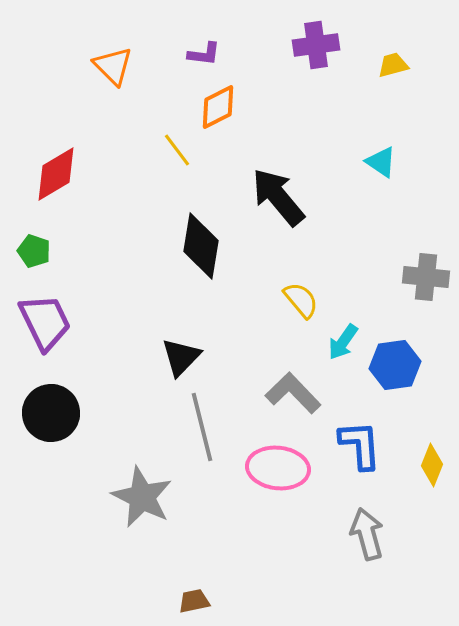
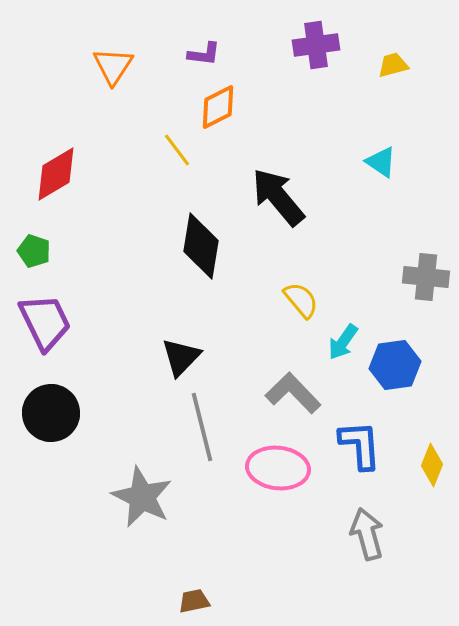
orange triangle: rotated 18 degrees clockwise
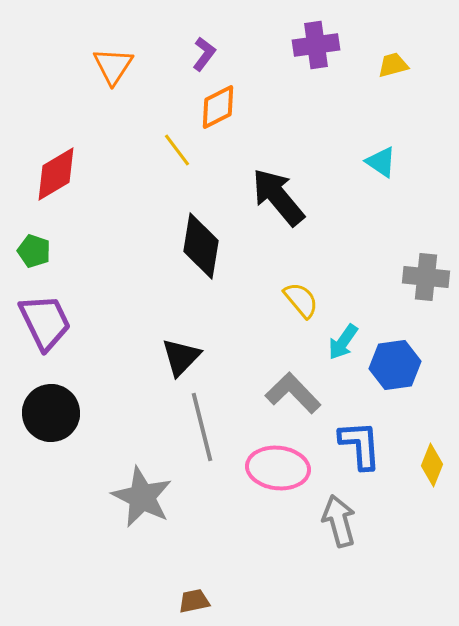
purple L-shape: rotated 60 degrees counterclockwise
gray arrow: moved 28 px left, 13 px up
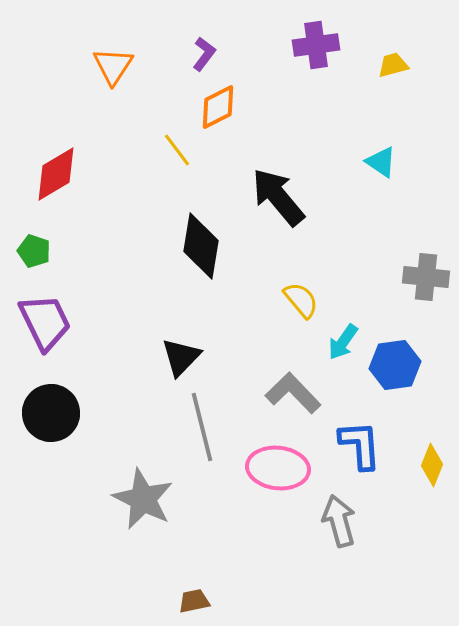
gray star: moved 1 px right, 2 px down
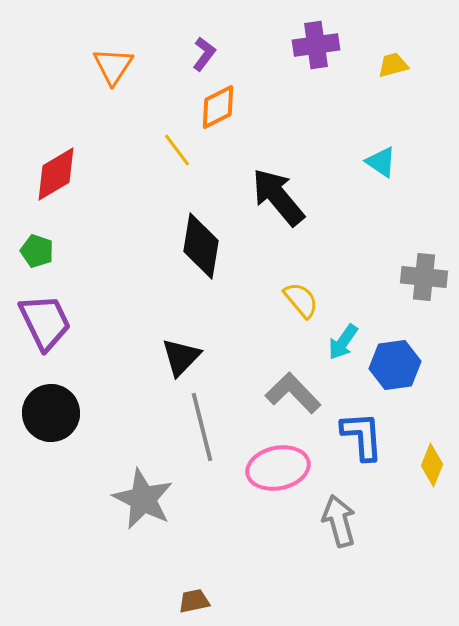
green pentagon: moved 3 px right
gray cross: moved 2 px left
blue L-shape: moved 2 px right, 9 px up
pink ellipse: rotated 18 degrees counterclockwise
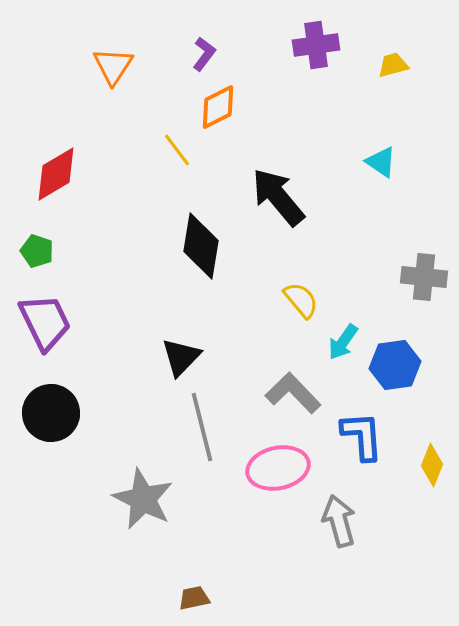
brown trapezoid: moved 3 px up
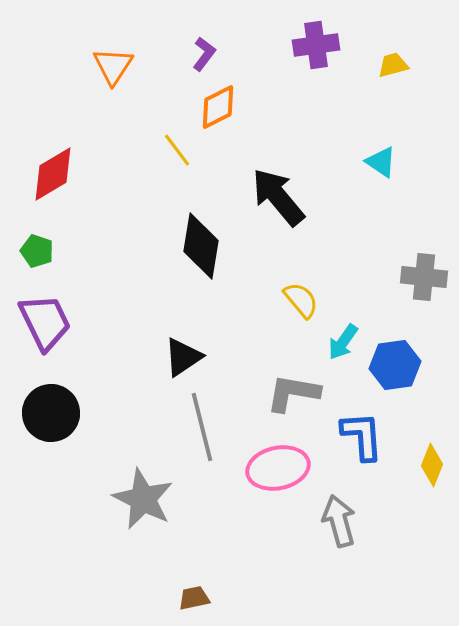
red diamond: moved 3 px left
black triangle: moved 2 px right; rotated 12 degrees clockwise
gray L-shape: rotated 36 degrees counterclockwise
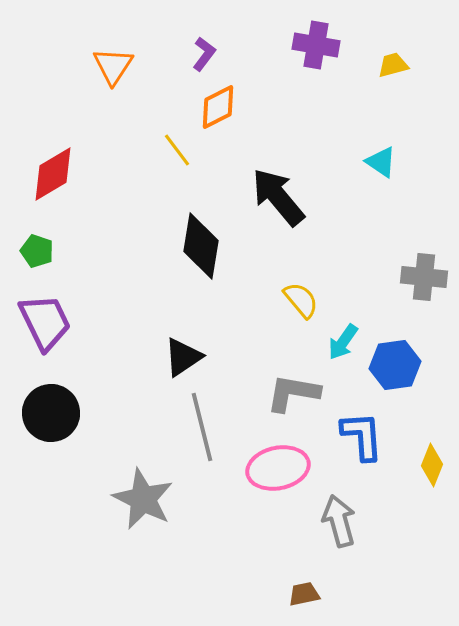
purple cross: rotated 18 degrees clockwise
brown trapezoid: moved 110 px right, 4 px up
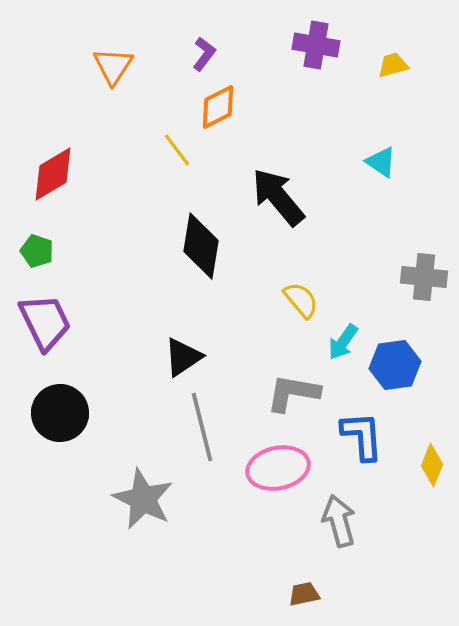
black circle: moved 9 px right
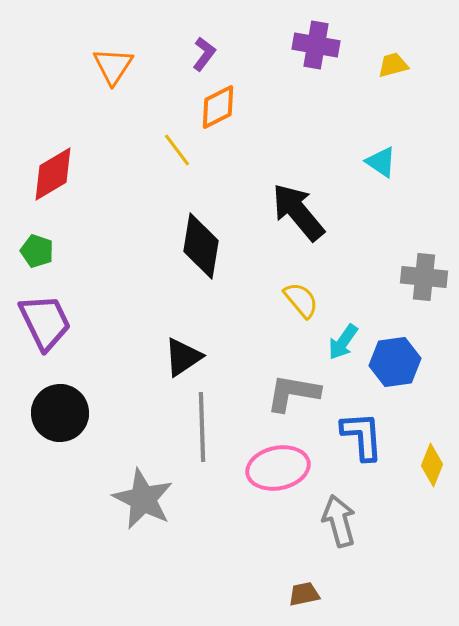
black arrow: moved 20 px right, 15 px down
blue hexagon: moved 3 px up
gray line: rotated 12 degrees clockwise
